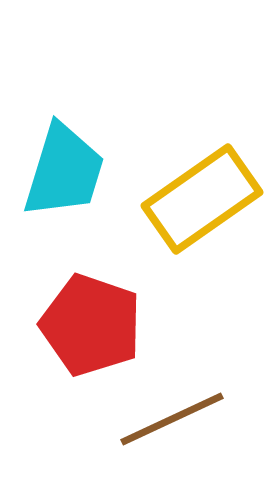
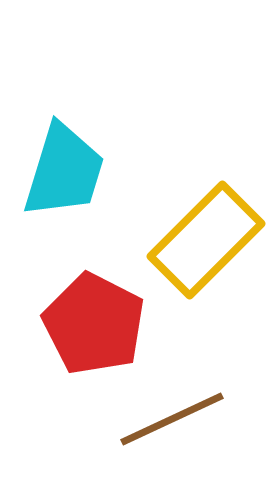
yellow rectangle: moved 4 px right, 41 px down; rotated 10 degrees counterclockwise
red pentagon: moved 3 px right, 1 px up; rotated 8 degrees clockwise
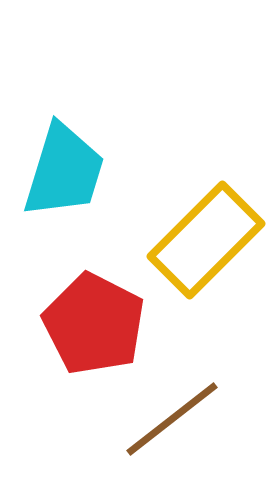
brown line: rotated 13 degrees counterclockwise
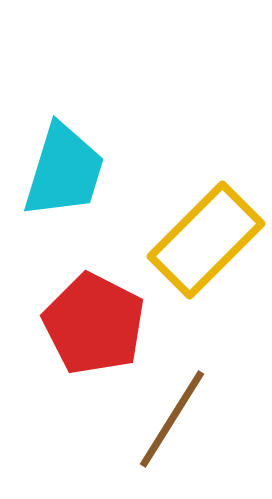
brown line: rotated 20 degrees counterclockwise
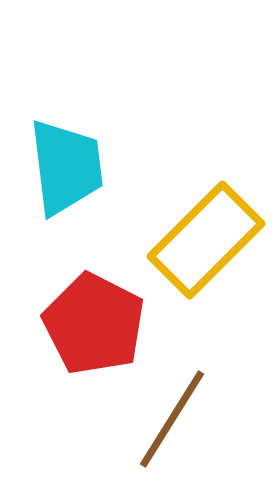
cyan trapezoid: moved 2 px right, 4 px up; rotated 24 degrees counterclockwise
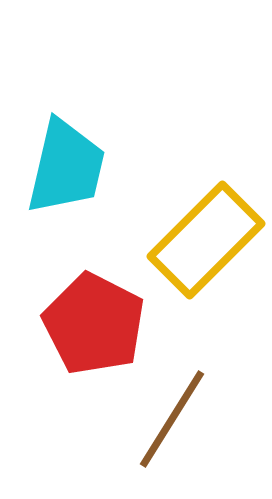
cyan trapezoid: rotated 20 degrees clockwise
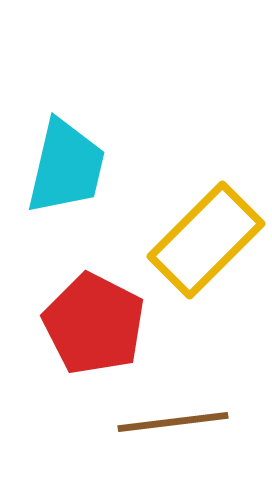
brown line: moved 1 px right, 3 px down; rotated 51 degrees clockwise
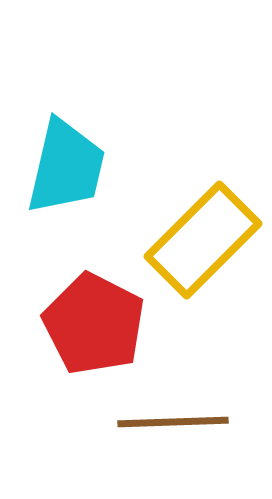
yellow rectangle: moved 3 px left
brown line: rotated 5 degrees clockwise
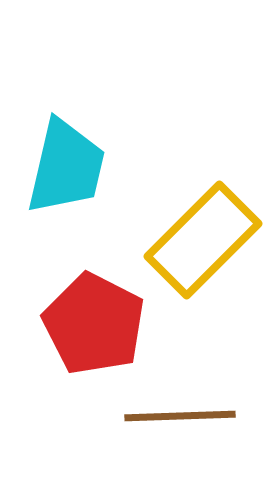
brown line: moved 7 px right, 6 px up
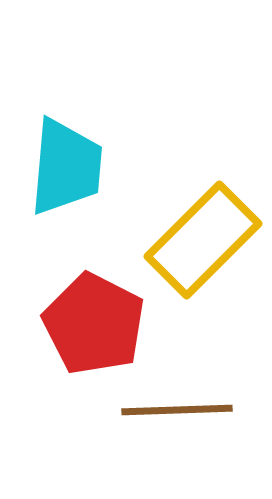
cyan trapezoid: rotated 8 degrees counterclockwise
brown line: moved 3 px left, 6 px up
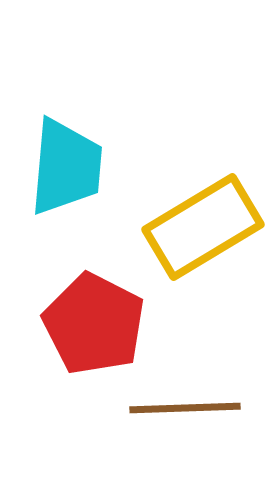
yellow rectangle: moved 13 px up; rotated 14 degrees clockwise
brown line: moved 8 px right, 2 px up
